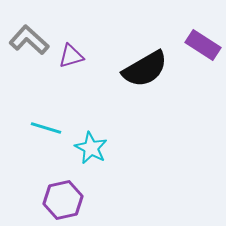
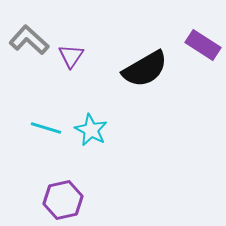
purple triangle: rotated 40 degrees counterclockwise
cyan star: moved 18 px up
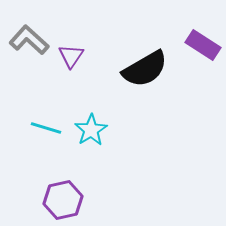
cyan star: rotated 12 degrees clockwise
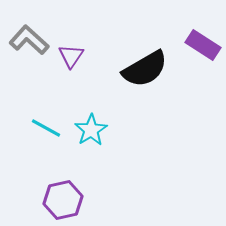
cyan line: rotated 12 degrees clockwise
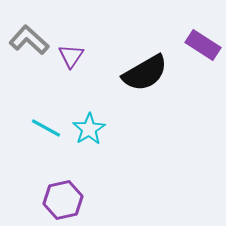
black semicircle: moved 4 px down
cyan star: moved 2 px left, 1 px up
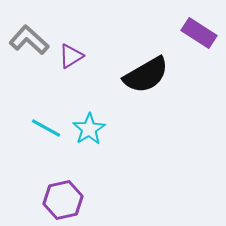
purple rectangle: moved 4 px left, 12 px up
purple triangle: rotated 24 degrees clockwise
black semicircle: moved 1 px right, 2 px down
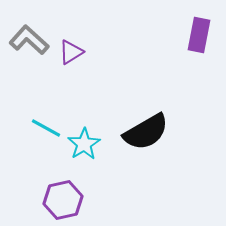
purple rectangle: moved 2 px down; rotated 68 degrees clockwise
purple triangle: moved 4 px up
black semicircle: moved 57 px down
cyan star: moved 5 px left, 15 px down
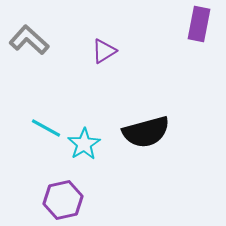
purple rectangle: moved 11 px up
purple triangle: moved 33 px right, 1 px up
black semicircle: rotated 15 degrees clockwise
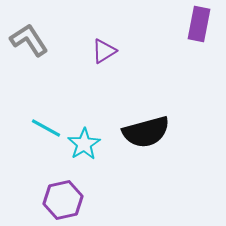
gray L-shape: rotated 15 degrees clockwise
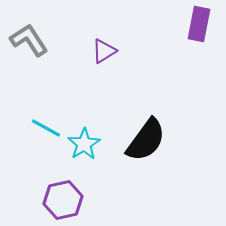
black semicircle: moved 8 px down; rotated 39 degrees counterclockwise
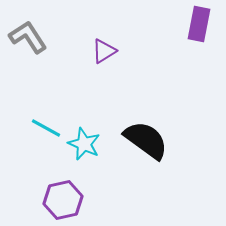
gray L-shape: moved 1 px left, 3 px up
black semicircle: rotated 90 degrees counterclockwise
cyan star: rotated 16 degrees counterclockwise
